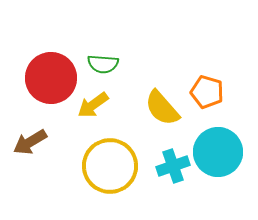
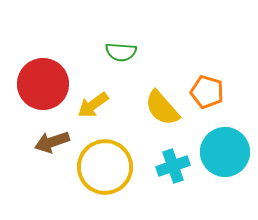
green semicircle: moved 18 px right, 12 px up
red circle: moved 8 px left, 6 px down
brown arrow: moved 22 px right; rotated 12 degrees clockwise
cyan circle: moved 7 px right
yellow circle: moved 5 px left, 1 px down
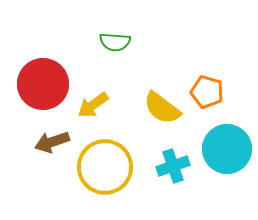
green semicircle: moved 6 px left, 10 px up
yellow semicircle: rotated 12 degrees counterclockwise
cyan circle: moved 2 px right, 3 px up
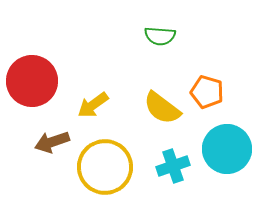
green semicircle: moved 45 px right, 6 px up
red circle: moved 11 px left, 3 px up
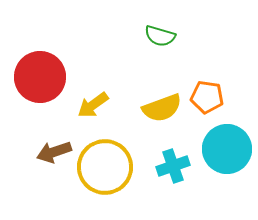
green semicircle: rotated 12 degrees clockwise
red circle: moved 8 px right, 4 px up
orange pentagon: moved 5 px down; rotated 8 degrees counterclockwise
yellow semicircle: rotated 57 degrees counterclockwise
brown arrow: moved 2 px right, 10 px down
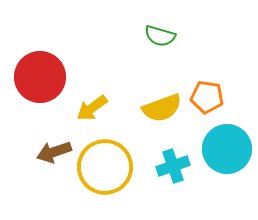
yellow arrow: moved 1 px left, 3 px down
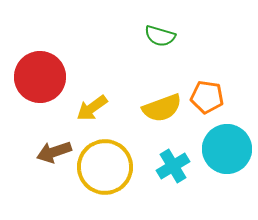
cyan cross: rotated 12 degrees counterclockwise
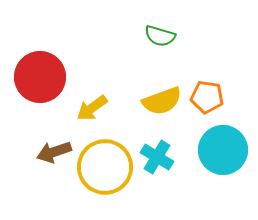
yellow semicircle: moved 7 px up
cyan circle: moved 4 px left, 1 px down
cyan cross: moved 16 px left, 9 px up; rotated 28 degrees counterclockwise
